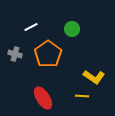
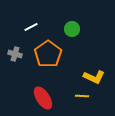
yellow L-shape: rotated 10 degrees counterclockwise
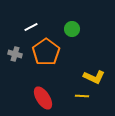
orange pentagon: moved 2 px left, 2 px up
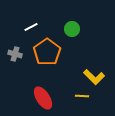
orange pentagon: moved 1 px right
yellow L-shape: rotated 20 degrees clockwise
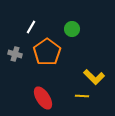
white line: rotated 32 degrees counterclockwise
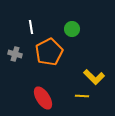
white line: rotated 40 degrees counterclockwise
orange pentagon: moved 2 px right; rotated 8 degrees clockwise
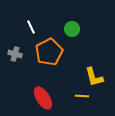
white line: rotated 16 degrees counterclockwise
yellow L-shape: rotated 30 degrees clockwise
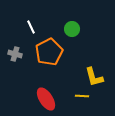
red ellipse: moved 3 px right, 1 px down
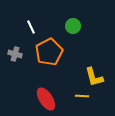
green circle: moved 1 px right, 3 px up
